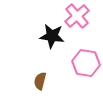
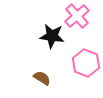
pink hexagon: rotated 12 degrees clockwise
brown semicircle: moved 2 px right, 3 px up; rotated 108 degrees clockwise
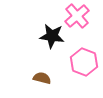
pink hexagon: moved 2 px left, 1 px up
brown semicircle: rotated 18 degrees counterclockwise
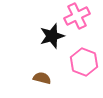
pink cross: rotated 15 degrees clockwise
black star: rotated 25 degrees counterclockwise
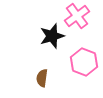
pink cross: rotated 10 degrees counterclockwise
brown semicircle: rotated 96 degrees counterclockwise
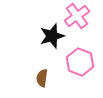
pink hexagon: moved 4 px left
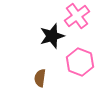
brown semicircle: moved 2 px left
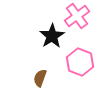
black star: rotated 15 degrees counterclockwise
brown semicircle: rotated 12 degrees clockwise
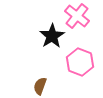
pink cross: rotated 15 degrees counterclockwise
brown semicircle: moved 8 px down
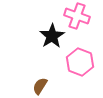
pink cross: rotated 20 degrees counterclockwise
brown semicircle: rotated 12 degrees clockwise
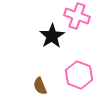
pink hexagon: moved 1 px left, 13 px down
brown semicircle: rotated 54 degrees counterclockwise
